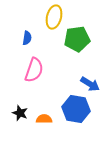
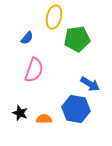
blue semicircle: rotated 32 degrees clockwise
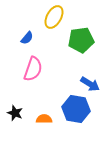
yellow ellipse: rotated 15 degrees clockwise
green pentagon: moved 4 px right, 1 px down
pink semicircle: moved 1 px left, 1 px up
black star: moved 5 px left
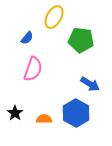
green pentagon: rotated 15 degrees clockwise
blue hexagon: moved 4 px down; rotated 20 degrees clockwise
black star: rotated 14 degrees clockwise
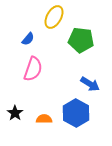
blue semicircle: moved 1 px right, 1 px down
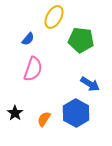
orange semicircle: rotated 56 degrees counterclockwise
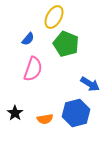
green pentagon: moved 15 px left, 4 px down; rotated 15 degrees clockwise
blue hexagon: rotated 16 degrees clockwise
orange semicircle: moved 1 px right; rotated 133 degrees counterclockwise
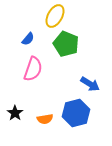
yellow ellipse: moved 1 px right, 1 px up
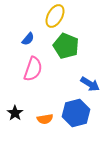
green pentagon: moved 2 px down
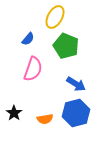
yellow ellipse: moved 1 px down
blue arrow: moved 14 px left
black star: moved 1 px left
